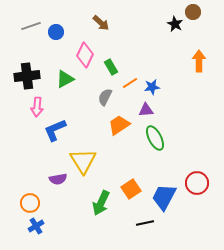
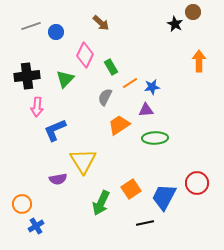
green triangle: rotated 18 degrees counterclockwise
green ellipse: rotated 65 degrees counterclockwise
orange circle: moved 8 px left, 1 px down
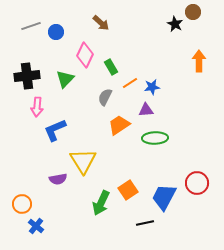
orange square: moved 3 px left, 1 px down
blue cross: rotated 21 degrees counterclockwise
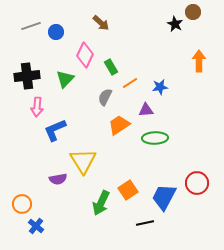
blue star: moved 8 px right
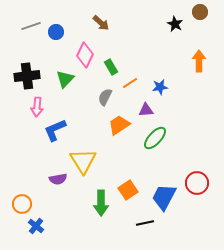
brown circle: moved 7 px right
green ellipse: rotated 45 degrees counterclockwise
green arrow: rotated 25 degrees counterclockwise
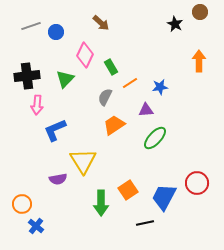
pink arrow: moved 2 px up
orange trapezoid: moved 5 px left
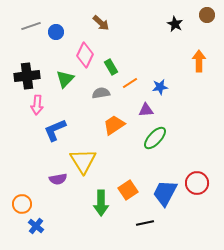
brown circle: moved 7 px right, 3 px down
gray semicircle: moved 4 px left, 4 px up; rotated 54 degrees clockwise
blue trapezoid: moved 1 px right, 4 px up
